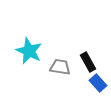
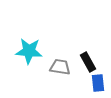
cyan star: rotated 20 degrees counterclockwise
blue rectangle: rotated 36 degrees clockwise
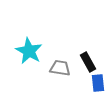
cyan star: rotated 24 degrees clockwise
gray trapezoid: moved 1 px down
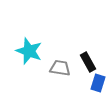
cyan star: rotated 8 degrees counterclockwise
blue rectangle: rotated 24 degrees clockwise
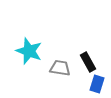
blue rectangle: moved 1 px left, 1 px down
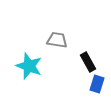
cyan star: moved 15 px down
gray trapezoid: moved 3 px left, 28 px up
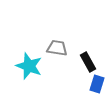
gray trapezoid: moved 8 px down
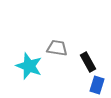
blue rectangle: moved 1 px down
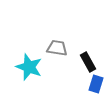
cyan star: moved 1 px down
blue rectangle: moved 1 px left, 1 px up
